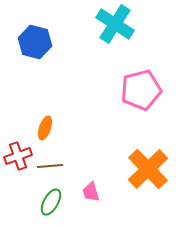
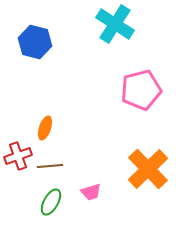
pink trapezoid: rotated 90 degrees counterclockwise
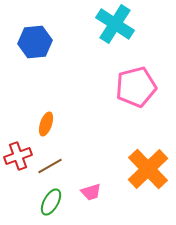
blue hexagon: rotated 20 degrees counterclockwise
pink pentagon: moved 5 px left, 3 px up
orange ellipse: moved 1 px right, 4 px up
brown line: rotated 25 degrees counterclockwise
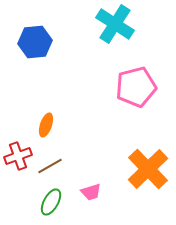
orange ellipse: moved 1 px down
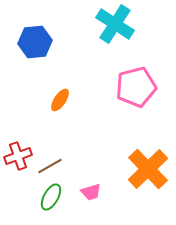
orange ellipse: moved 14 px right, 25 px up; rotated 15 degrees clockwise
green ellipse: moved 5 px up
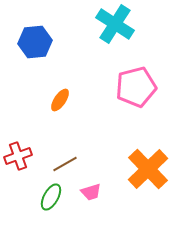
brown line: moved 15 px right, 2 px up
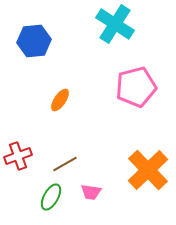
blue hexagon: moved 1 px left, 1 px up
orange cross: moved 1 px down
pink trapezoid: rotated 25 degrees clockwise
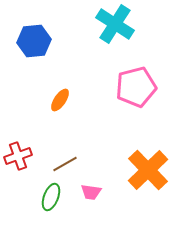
green ellipse: rotated 8 degrees counterclockwise
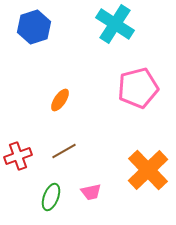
blue hexagon: moved 14 px up; rotated 12 degrees counterclockwise
pink pentagon: moved 2 px right, 1 px down
brown line: moved 1 px left, 13 px up
pink trapezoid: rotated 20 degrees counterclockwise
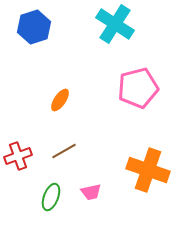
orange cross: rotated 27 degrees counterclockwise
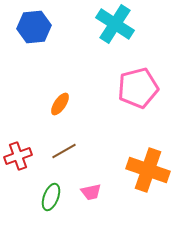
blue hexagon: rotated 12 degrees clockwise
orange ellipse: moved 4 px down
